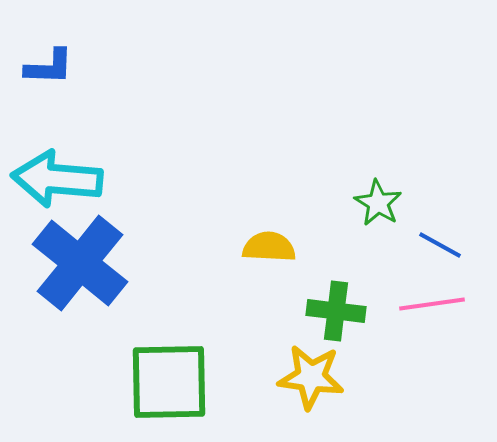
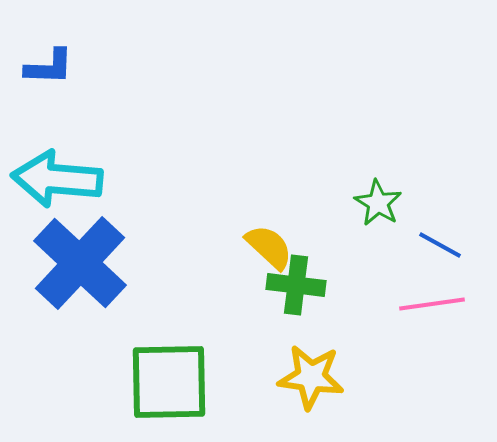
yellow semicircle: rotated 40 degrees clockwise
blue cross: rotated 4 degrees clockwise
green cross: moved 40 px left, 26 px up
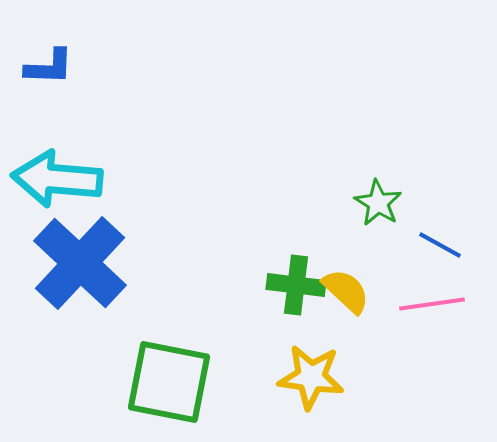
yellow semicircle: moved 77 px right, 44 px down
green square: rotated 12 degrees clockwise
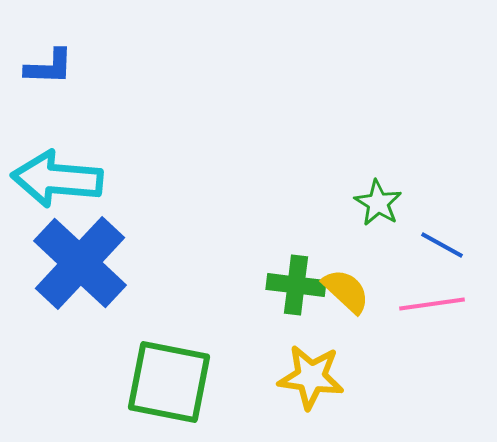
blue line: moved 2 px right
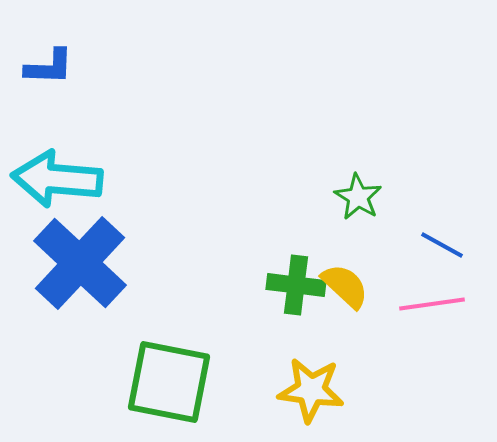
green star: moved 20 px left, 6 px up
yellow semicircle: moved 1 px left, 5 px up
yellow star: moved 13 px down
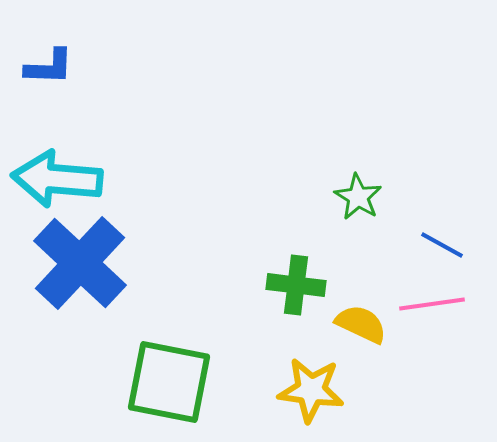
yellow semicircle: moved 16 px right, 38 px down; rotated 18 degrees counterclockwise
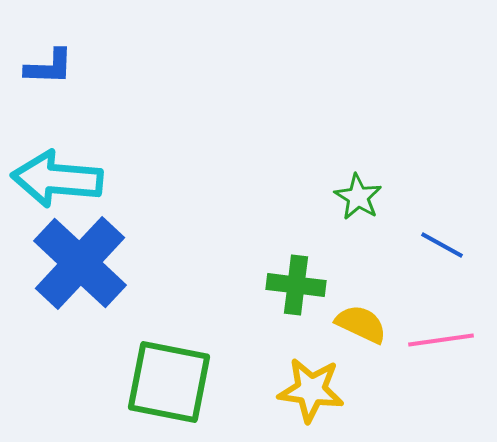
pink line: moved 9 px right, 36 px down
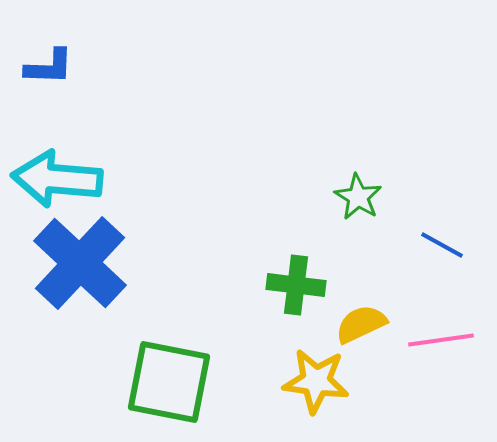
yellow semicircle: rotated 50 degrees counterclockwise
yellow star: moved 5 px right, 9 px up
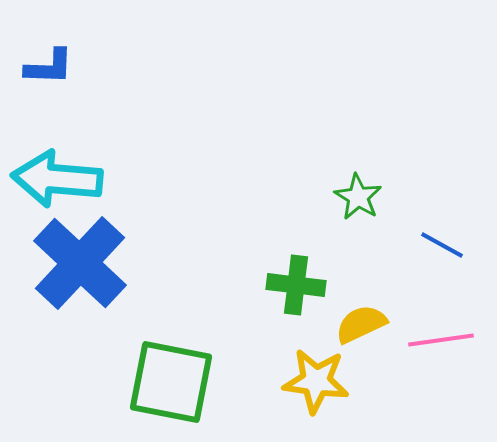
green square: moved 2 px right
